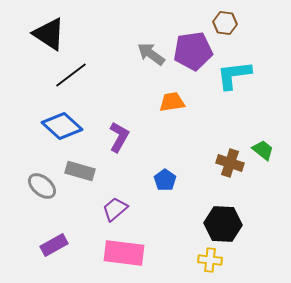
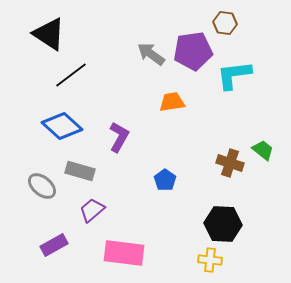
purple trapezoid: moved 23 px left, 1 px down
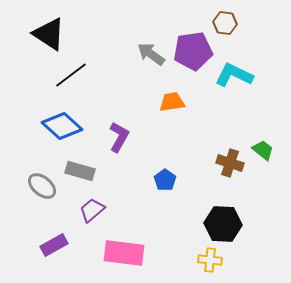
cyan L-shape: rotated 33 degrees clockwise
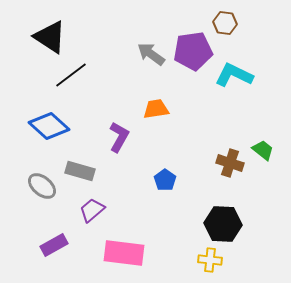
black triangle: moved 1 px right, 3 px down
orange trapezoid: moved 16 px left, 7 px down
blue diamond: moved 13 px left
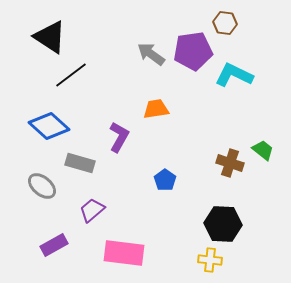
gray rectangle: moved 8 px up
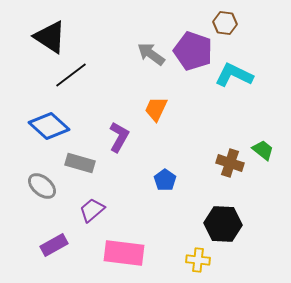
purple pentagon: rotated 27 degrees clockwise
orange trapezoid: rotated 56 degrees counterclockwise
yellow cross: moved 12 px left
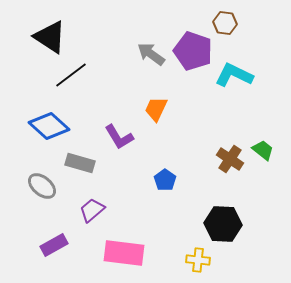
purple L-shape: rotated 120 degrees clockwise
brown cross: moved 4 px up; rotated 16 degrees clockwise
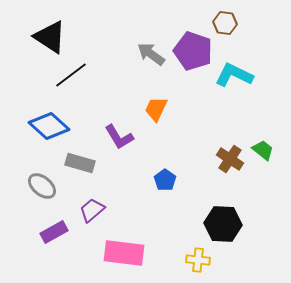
purple rectangle: moved 13 px up
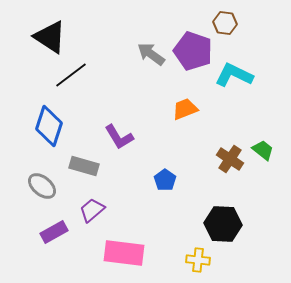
orange trapezoid: moved 29 px right; rotated 44 degrees clockwise
blue diamond: rotated 66 degrees clockwise
gray rectangle: moved 4 px right, 3 px down
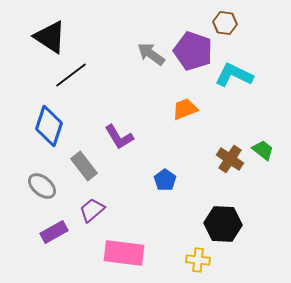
gray rectangle: rotated 36 degrees clockwise
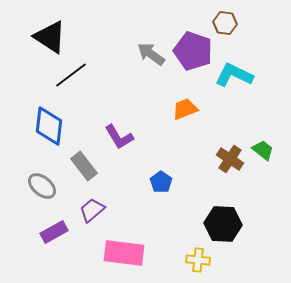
blue diamond: rotated 12 degrees counterclockwise
blue pentagon: moved 4 px left, 2 px down
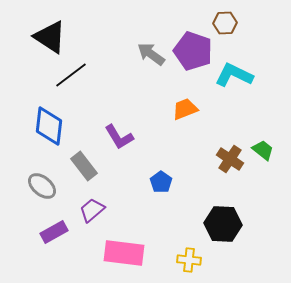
brown hexagon: rotated 10 degrees counterclockwise
yellow cross: moved 9 px left
